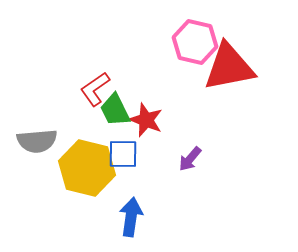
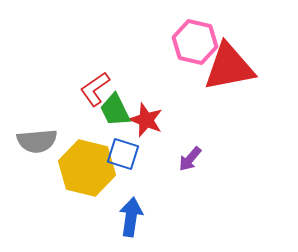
blue square: rotated 16 degrees clockwise
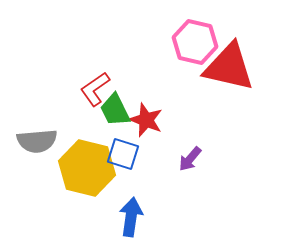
red triangle: rotated 24 degrees clockwise
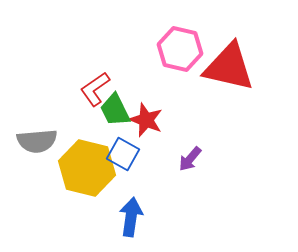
pink hexagon: moved 15 px left, 7 px down
blue square: rotated 12 degrees clockwise
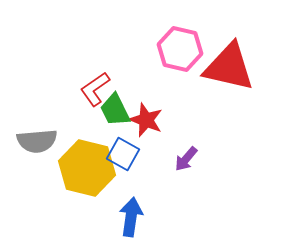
purple arrow: moved 4 px left
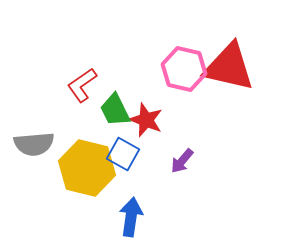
pink hexagon: moved 4 px right, 20 px down
red L-shape: moved 13 px left, 4 px up
gray semicircle: moved 3 px left, 3 px down
purple arrow: moved 4 px left, 2 px down
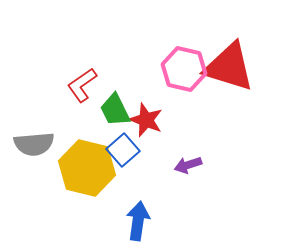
red triangle: rotated 4 degrees clockwise
blue square: moved 4 px up; rotated 20 degrees clockwise
purple arrow: moved 6 px right, 4 px down; rotated 32 degrees clockwise
blue arrow: moved 7 px right, 4 px down
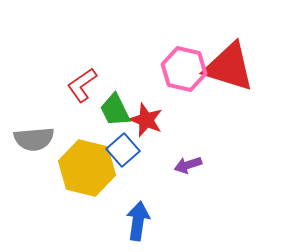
gray semicircle: moved 5 px up
